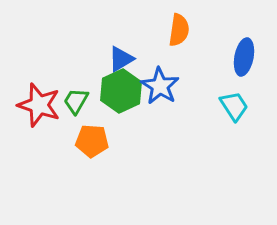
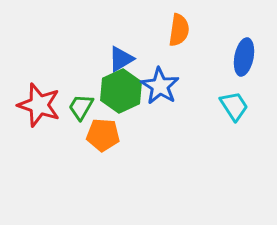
green trapezoid: moved 5 px right, 6 px down
orange pentagon: moved 11 px right, 6 px up
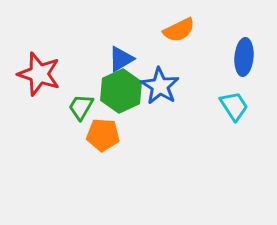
orange semicircle: rotated 56 degrees clockwise
blue ellipse: rotated 6 degrees counterclockwise
red star: moved 31 px up
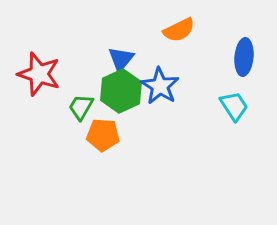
blue triangle: rotated 20 degrees counterclockwise
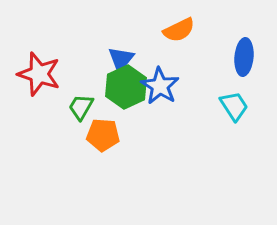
green hexagon: moved 5 px right, 4 px up
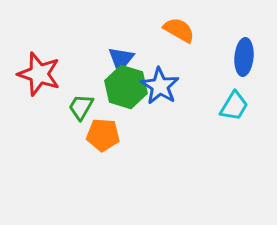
orange semicircle: rotated 124 degrees counterclockwise
green hexagon: rotated 18 degrees counterclockwise
cyan trapezoid: rotated 64 degrees clockwise
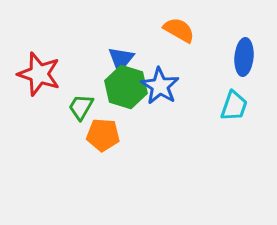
cyan trapezoid: rotated 12 degrees counterclockwise
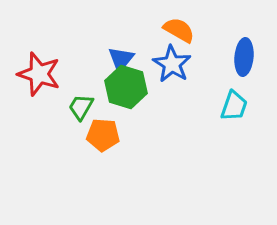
blue star: moved 12 px right, 22 px up
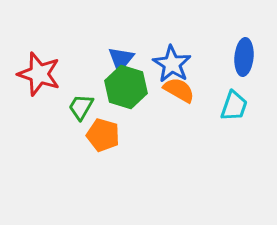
orange semicircle: moved 60 px down
orange pentagon: rotated 12 degrees clockwise
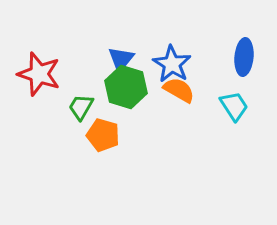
cyan trapezoid: rotated 52 degrees counterclockwise
